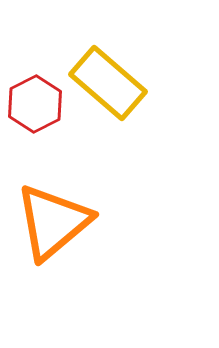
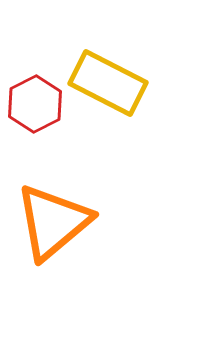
yellow rectangle: rotated 14 degrees counterclockwise
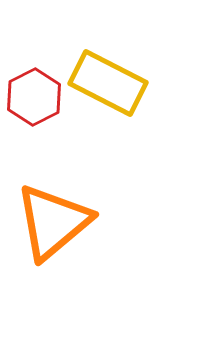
red hexagon: moved 1 px left, 7 px up
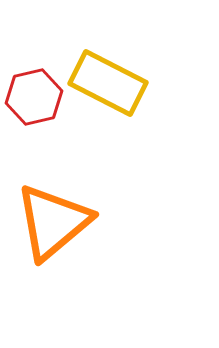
red hexagon: rotated 14 degrees clockwise
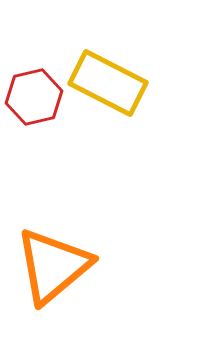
orange triangle: moved 44 px down
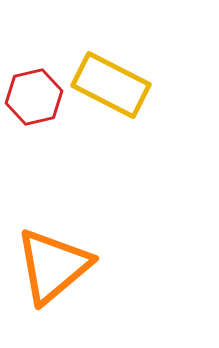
yellow rectangle: moved 3 px right, 2 px down
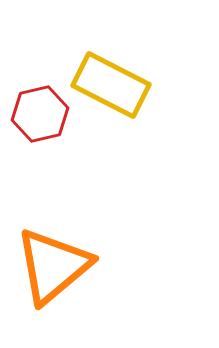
red hexagon: moved 6 px right, 17 px down
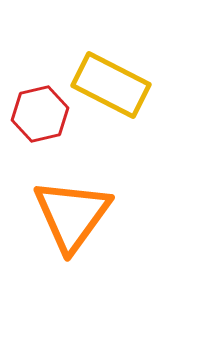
orange triangle: moved 19 px right, 51 px up; rotated 14 degrees counterclockwise
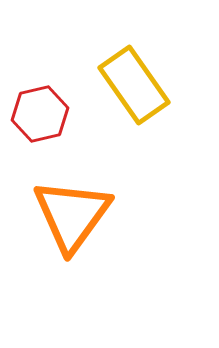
yellow rectangle: moved 23 px right; rotated 28 degrees clockwise
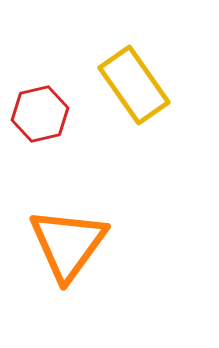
orange triangle: moved 4 px left, 29 px down
